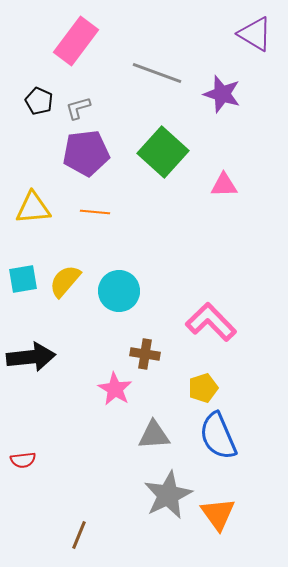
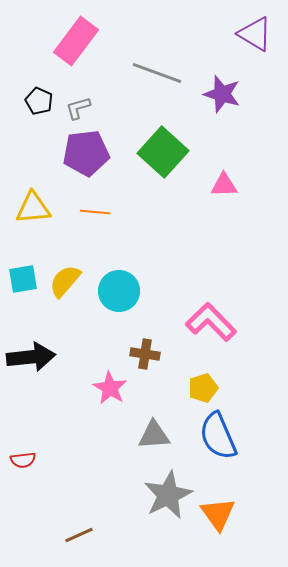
pink star: moved 5 px left, 1 px up
brown line: rotated 44 degrees clockwise
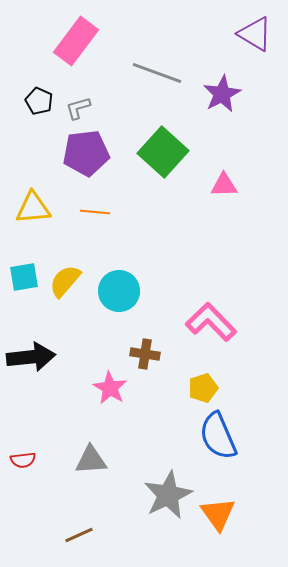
purple star: rotated 27 degrees clockwise
cyan square: moved 1 px right, 2 px up
gray triangle: moved 63 px left, 25 px down
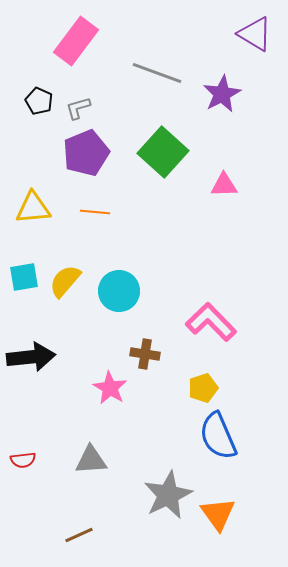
purple pentagon: rotated 15 degrees counterclockwise
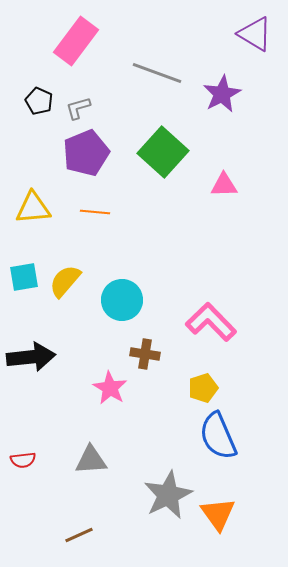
cyan circle: moved 3 px right, 9 px down
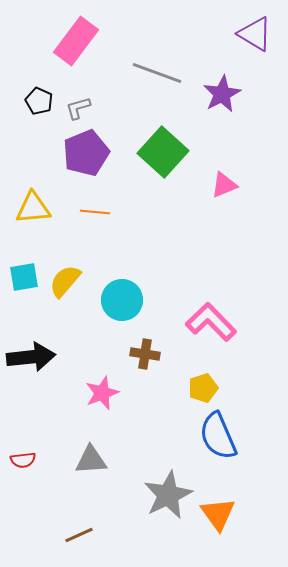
pink triangle: rotated 20 degrees counterclockwise
pink star: moved 8 px left, 5 px down; rotated 20 degrees clockwise
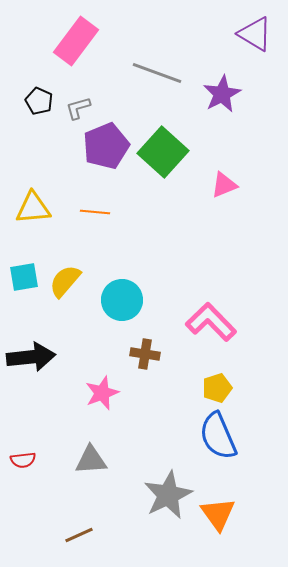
purple pentagon: moved 20 px right, 7 px up
yellow pentagon: moved 14 px right
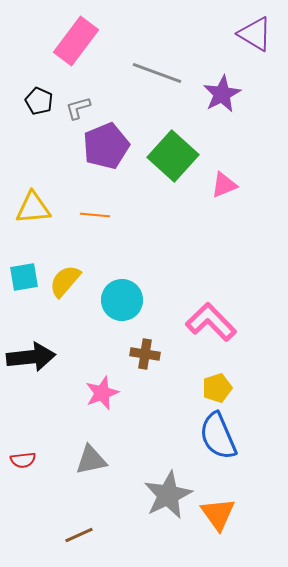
green square: moved 10 px right, 4 px down
orange line: moved 3 px down
gray triangle: rotated 8 degrees counterclockwise
